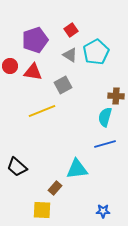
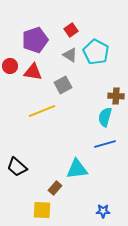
cyan pentagon: rotated 15 degrees counterclockwise
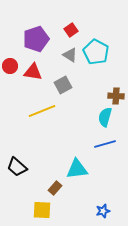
purple pentagon: moved 1 px right, 1 px up
blue star: rotated 16 degrees counterclockwise
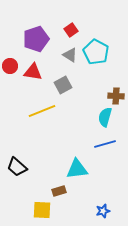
brown rectangle: moved 4 px right, 3 px down; rotated 32 degrees clockwise
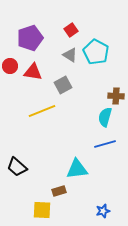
purple pentagon: moved 6 px left, 1 px up
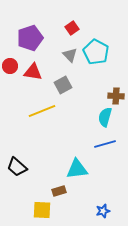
red square: moved 1 px right, 2 px up
gray triangle: rotated 14 degrees clockwise
